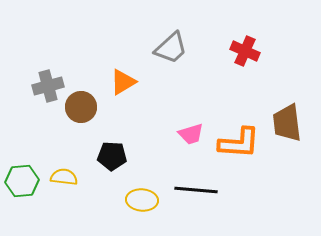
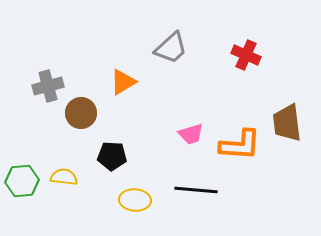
red cross: moved 1 px right, 4 px down
brown circle: moved 6 px down
orange L-shape: moved 1 px right, 2 px down
yellow ellipse: moved 7 px left
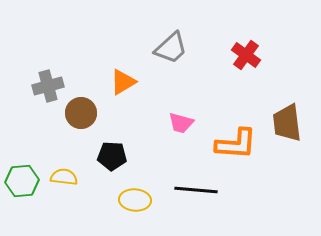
red cross: rotated 12 degrees clockwise
pink trapezoid: moved 10 px left, 11 px up; rotated 32 degrees clockwise
orange L-shape: moved 4 px left, 1 px up
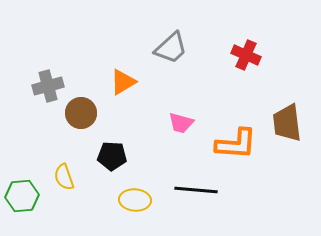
red cross: rotated 12 degrees counterclockwise
yellow semicircle: rotated 116 degrees counterclockwise
green hexagon: moved 15 px down
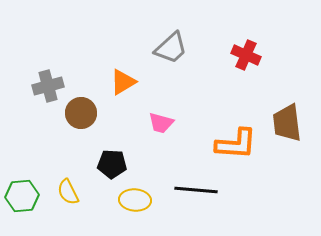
pink trapezoid: moved 20 px left
black pentagon: moved 8 px down
yellow semicircle: moved 4 px right, 15 px down; rotated 8 degrees counterclockwise
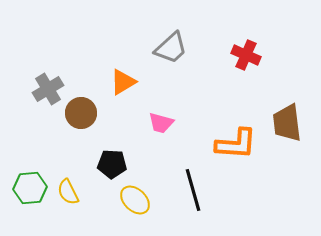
gray cross: moved 3 px down; rotated 16 degrees counterclockwise
black line: moved 3 px left; rotated 69 degrees clockwise
green hexagon: moved 8 px right, 8 px up
yellow ellipse: rotated 40 degrees clockwise
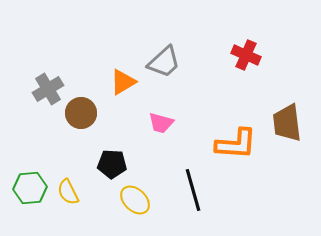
gray trapezoid: moved 7 px left, 14 px down
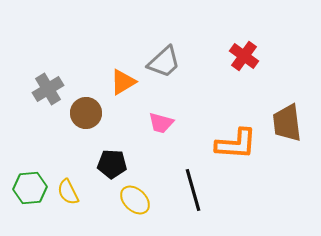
red cross: moved 2 px left, 1 px down; rotated 12 degrees clockwise
brown circle: moved 5 px right
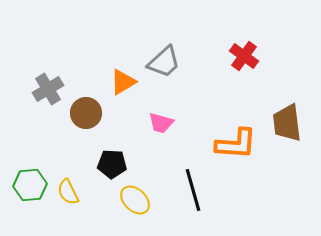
green hexagon: moved 3 px up
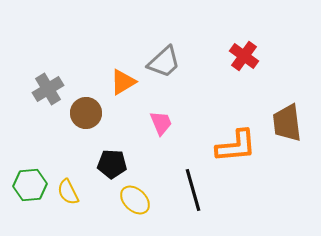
pink trapezoid: rotated 128 degrees counterclockwise
orange L-shape: moved 2 px down; rotated 9 degrees counterclockwise
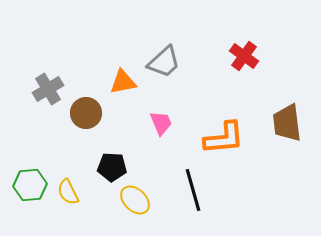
orange triangle: rotated 20 degrees clockwise
orange L-shape: moved 12 px left, 8 px up
black pentagon: moved 3 px down
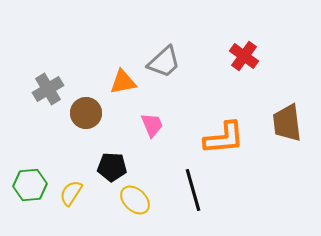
pink trapezoid: moved 9 px left, 2 px down
yellow semicircle: moved 3 px right, 1 px down; rotated 60 degrees clockwise
